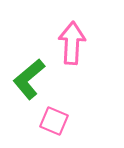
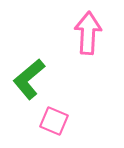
pink arrow: moved 16 px right, 10 px up
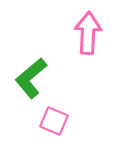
green L-shape: moved 2 px right, 1 px up
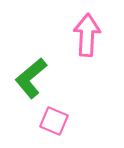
pink arrow: moved 1 px left, 2 px down
